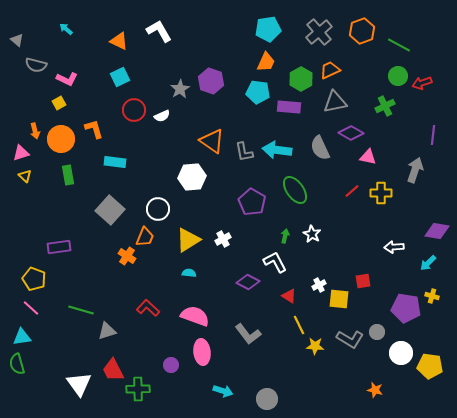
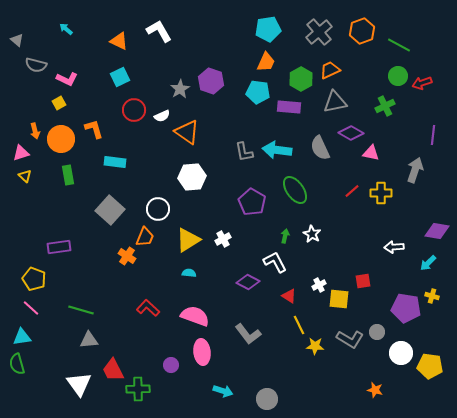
orange triangle at (212, 141): moved 25 px left, 9 px up
pink triangle at (368, 157): moved 3 px right, 4 px up
gray triangle at (107, 331): moved 18 px left, 9 px down; rotated 12 degrees clockwise
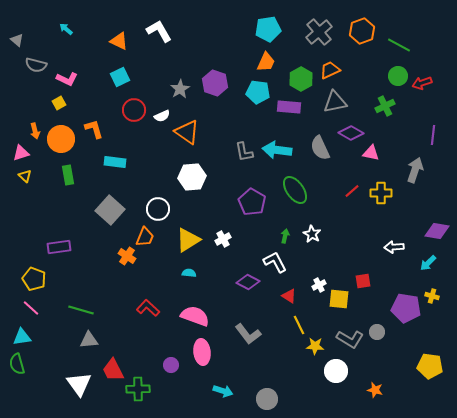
purple hexagon at (211, 81): moved 4 px right, 2 px down
white circle at (401, 353): moved 65 px left, 18 px down
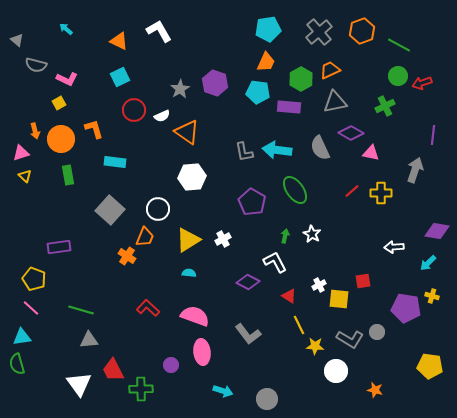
green cross at (138, 389): moved 3 px right
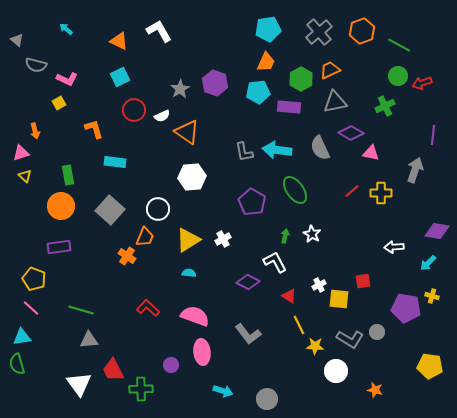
cyan pentagon at (258, 92): rotated 15 degrees counterclockwise
orange circle at (61, 139): moved 67 px down
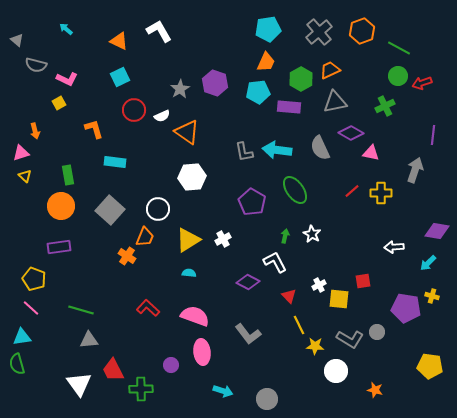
green line at (399, 45): moved 3 px down
red triangle at (289, 296): rotated 14 degrees clockwise
